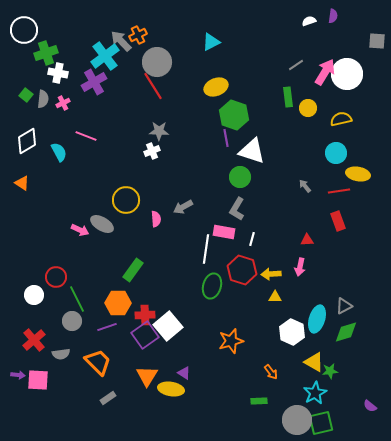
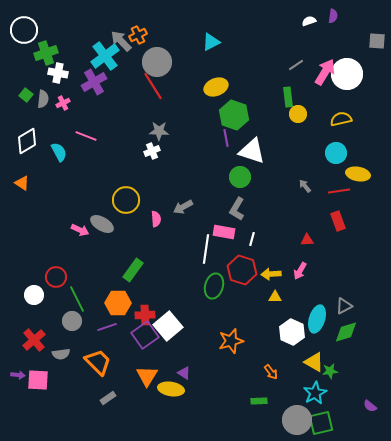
yellow circle at (308, 108): moved 10 px left, 6 px down
pink arrow at (300, 267): moved 4 px down; rotated 18 degrees clockwise
green ellipse at (212, 286): moved 2 px right
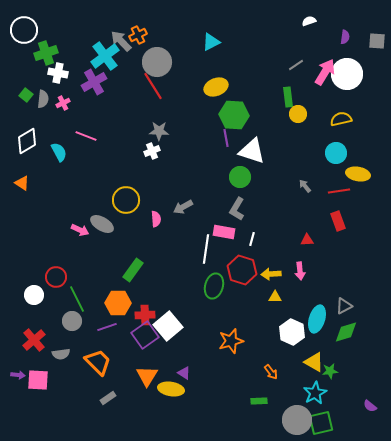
purple semicircle at (333, 16): moved 12 px right, 21 px down
green hexagon at (234, 115): rotated 16 degrees counterclockwise
pink arrow at (300, 271): rotated 36 degrees counterclockwise
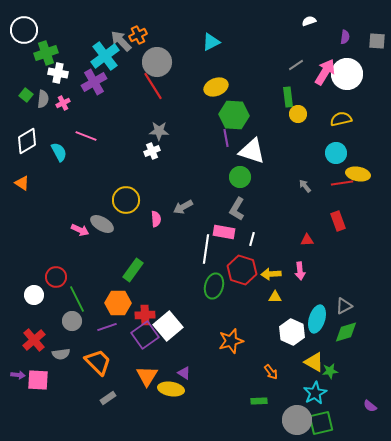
red line at (339, 191): moved 3 px right, 8 px up
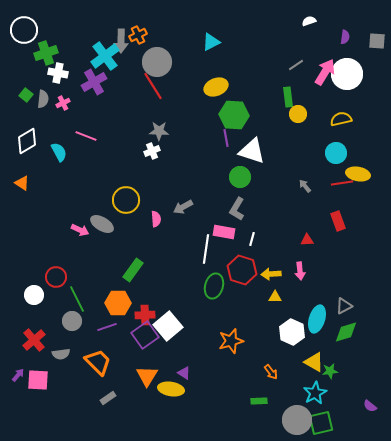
gray arrow at (121, 41): rotated 135 degrees counterclockwise
purple arrow at (18, 375): rotated 56 degrees counterclockwise
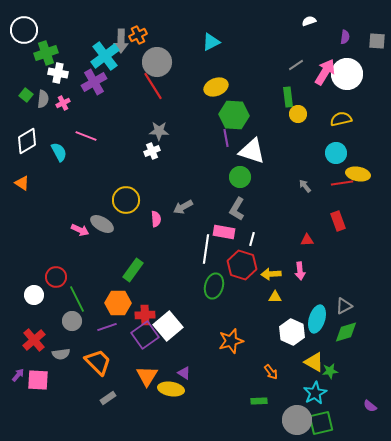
red hexagon at (242, 270): moved 5 px up
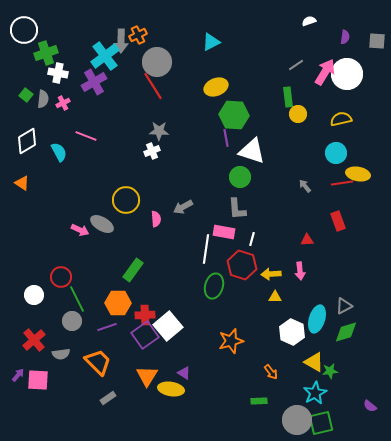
gray L-shape at (237, 209): rotated 35 degrees counterclockwise
red circle at (56, 277): moved 5 px right
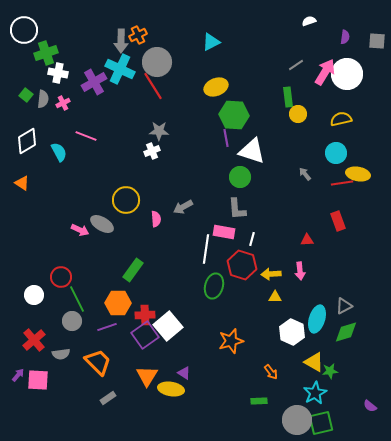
cyan cross at (105, 56): moved 15 px right, 13 px down; rotated 28 degrees counterclockwise
gray arrow at (305, 186): moved 12 px up
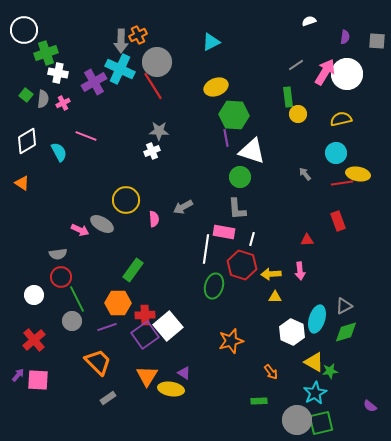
pink semicircle at (156, 219): moved 2 px left
gray semicircle at (61, 354): moved 3 px left, 100 px up
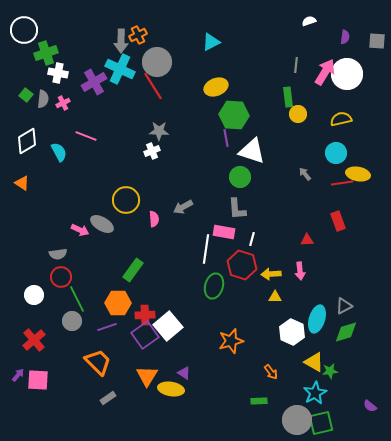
gray line at (296, 65): rotated 49 degrees counterclockwise
